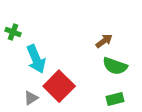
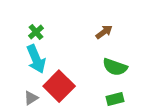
green cross: moved 23 px right; rotated 28 degrees clockwise
brown arrow: moved 9 px up
green semicircle: moved 1 px down
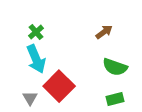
gray triangle: moved 1 px left; rotated 28 degrees counterclockwise
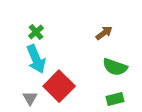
brown arrow: moved 1 px down
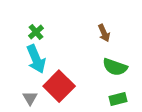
brown arrow: rotated 102 degrees clockwise
green rectangle: moved 3 px right
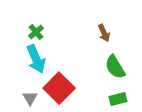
green semicircle: rotated 40 degrees clockwise
red square: moved 2 px down
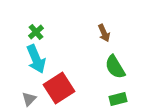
red square: rotated 12 degrees clockwise
gray triangle: moved 1 px left, 1 px down; rotated 14 degrees clockwise
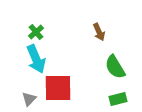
brown arrow: moved 5 px left, 1 px up
red square: moved 1 px left; rotated 32 degrees clockwise
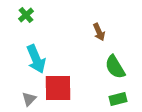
green cross: moved 10 px left, 17 px up
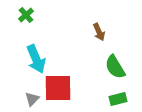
gray triangle: moved 3 px right
